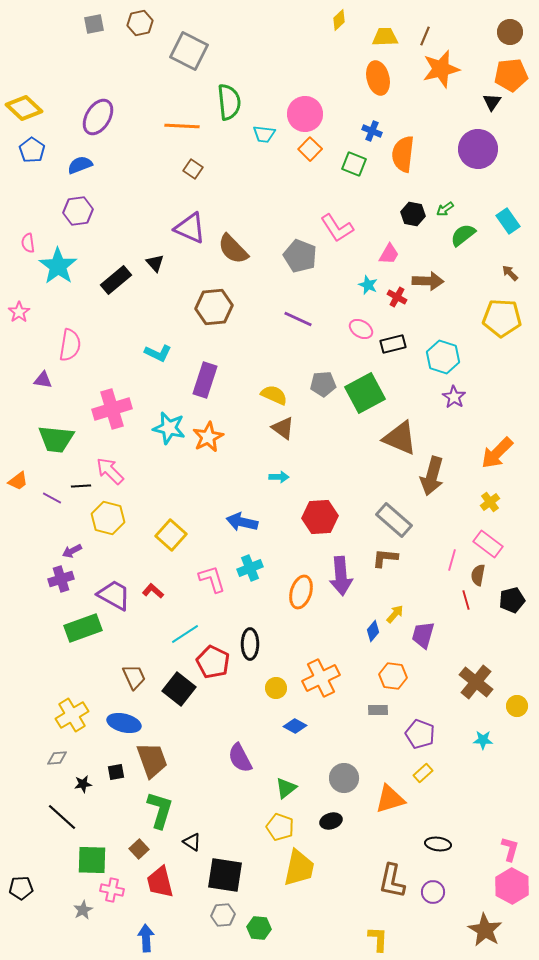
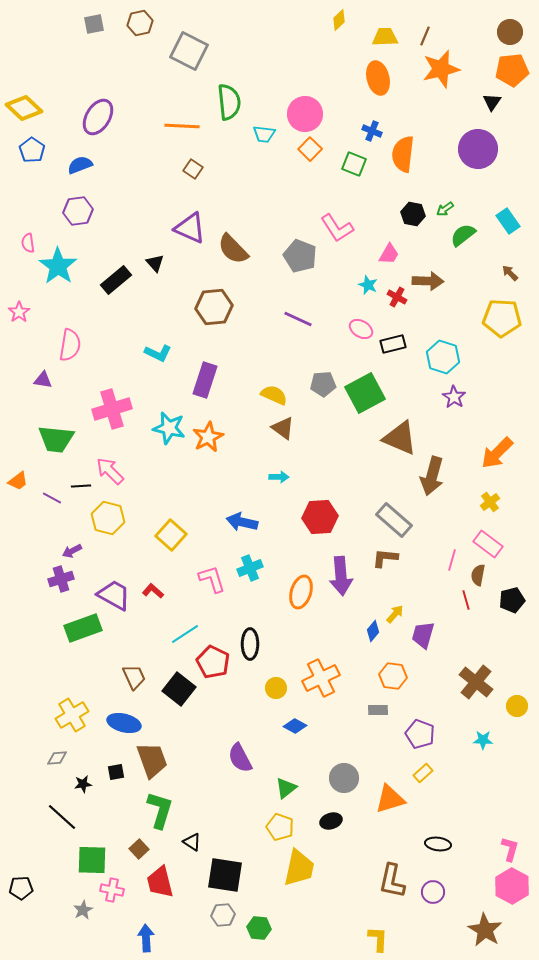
orange pentagon at (511, 75): moved 1 px right, 5 px up
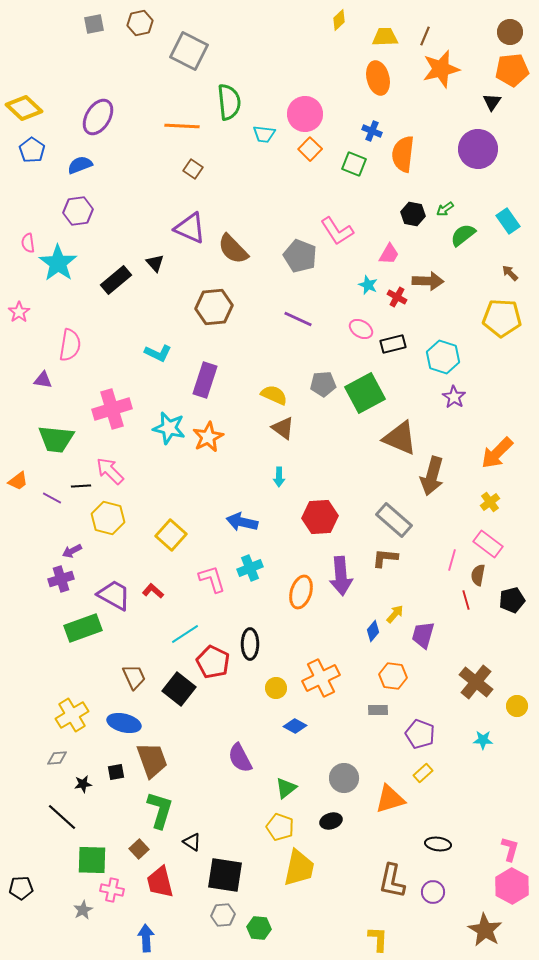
pink L-shape at (337, 228): moved 3 px down
cyan star at (58, 266): moved 3 px up
cyan arrow at (279, 477): rotated 90 degrees clockwise
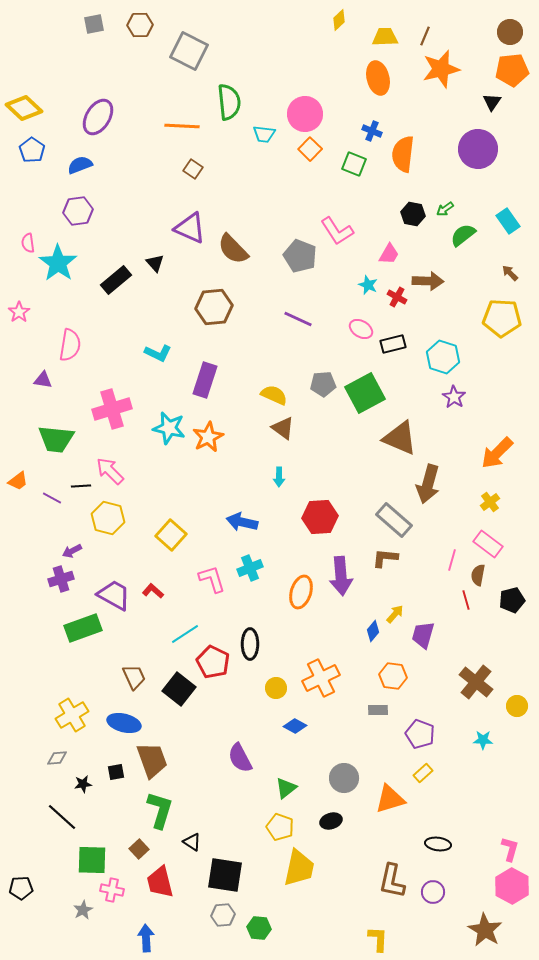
brown hexagon at (140, 23): moved 2 px down; rotated 10 degrees clockwise
brown arrow at (432, 476): moved 4 px left, 8 px down
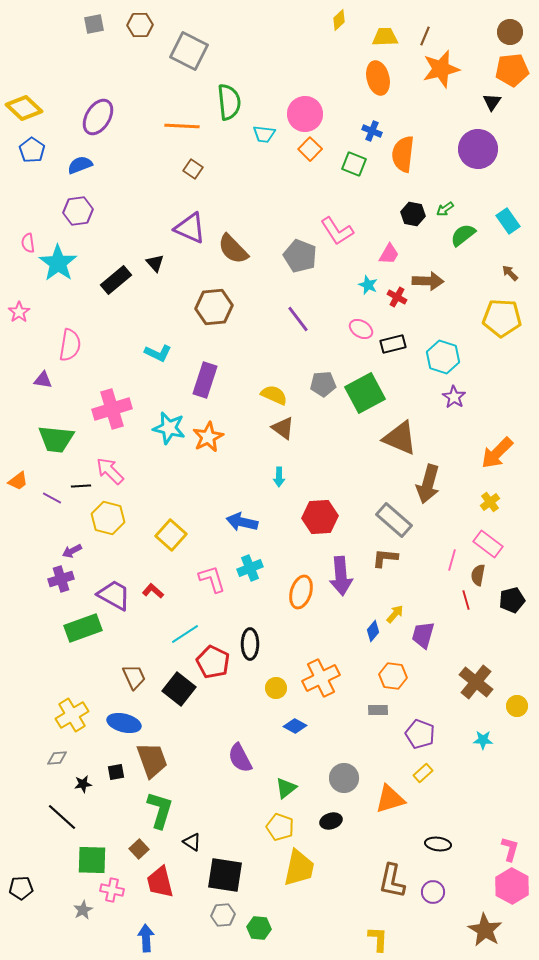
purple line at (298, 319): rotated 28 degrees clockwise
